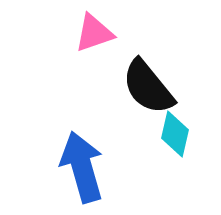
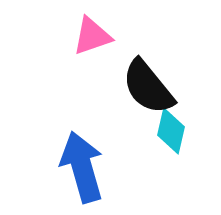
pink triangle: moved 2 px left, 3 px down
cyan diamond: moved 4 px left, 3 px up
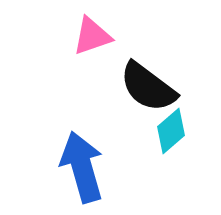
black semicircle: rotated 14 degrees counterclockwise
cyan diamond: rotated 36 degrees clockwise
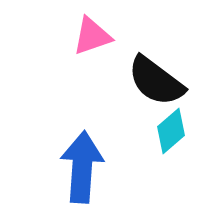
black semicircle: moved 8 px right, 6 px up
blue arrow: rotated 20 degrees clockwise
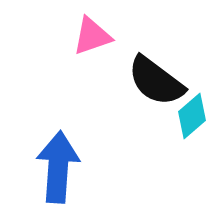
cyan diamond: moved 21 px right, 15 px up
blue arrow: moved 24 px left
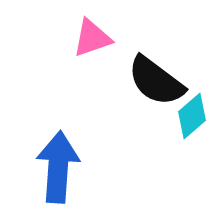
pink triangle: moved 2 px down
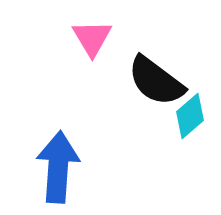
pink triangle: rotated 42 degrees counterclockwise
cyan diamond: moved 2 px left
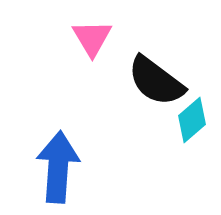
cyan diamond: moved 2 px right, 4 px down
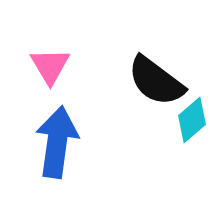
pink triangle: moved 42 px left, 28 px down
blue arrow: moved 1 px left, 25 px up; rotated 4 degrees clockwise
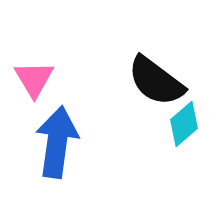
pink triangle: moved 16 px left, 13 px down
cyan diamond: moved 8 px left, 4 px down
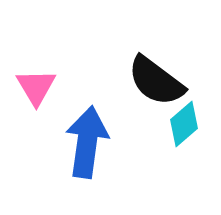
pink triangle: moved 2 px right, 8 px down
blue arrow: moved 30 px right
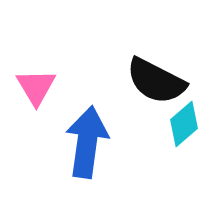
black semicircle: rotated 10 degrees counterclockwise
